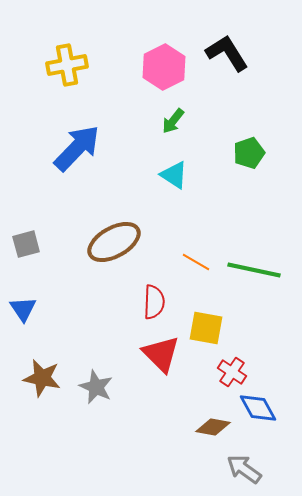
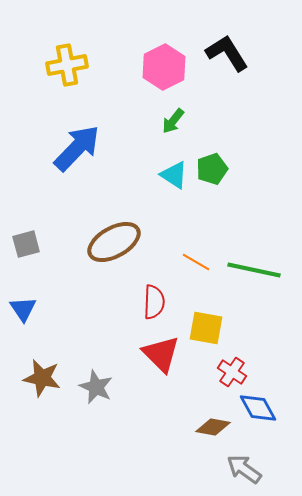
green pentagon: moved 37 px left, 16 px down
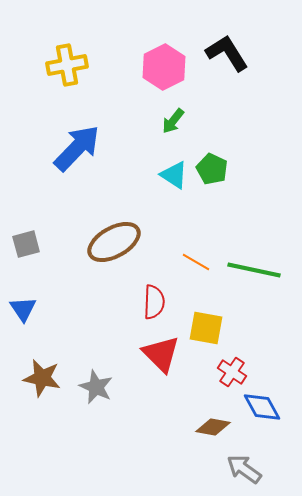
green pentagon: rotated 28 degrees counterclockwise
blue diamond: moved 4 px right, 1 px up
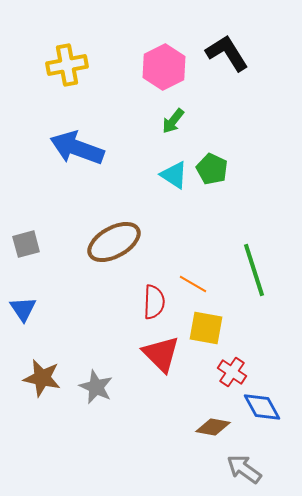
blue arrow: rotated 114 degrees counterclockwise
orange line: moved 3 px left, 22 px down
green line: rotated 60 degrees clockwise
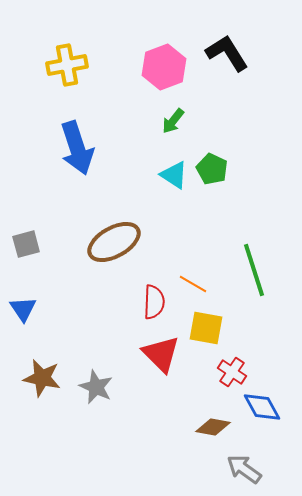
pink hexagon: rotated 6 degrees clockwise
blue arrow: rotated 128 degrees counterclockwise
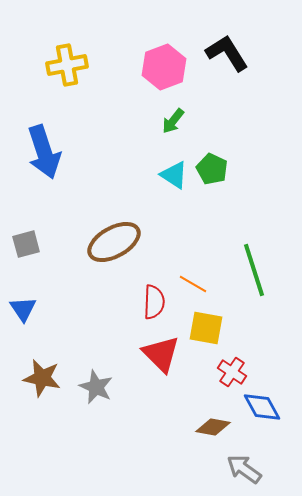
blue arrow: moved 33 px left, 4 px down
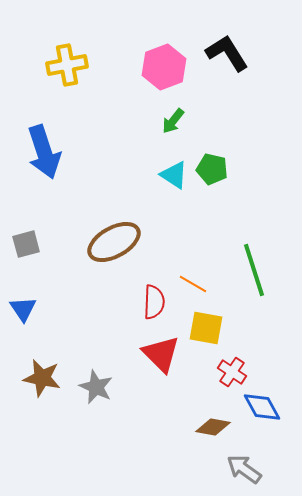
green pentagon: rotated 12 degrees counterclockwise
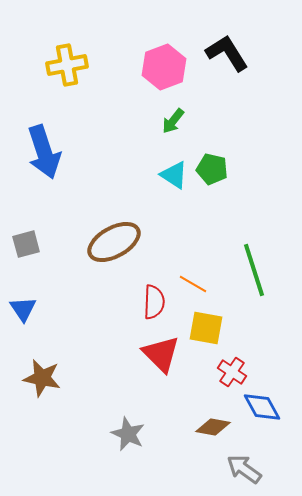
gray star: moved 32 px right, 47 px down
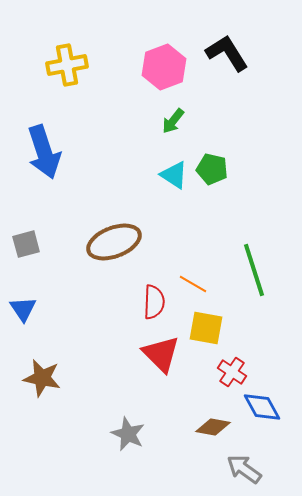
brown ellipse: rotated 8 degrees clockwise
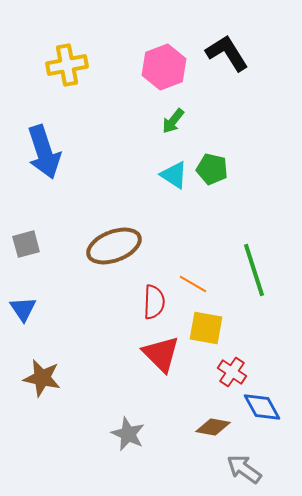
brown ellipse: moved 4 px down
